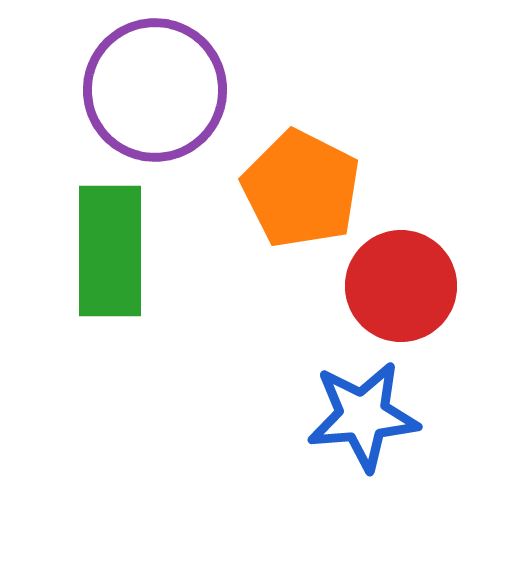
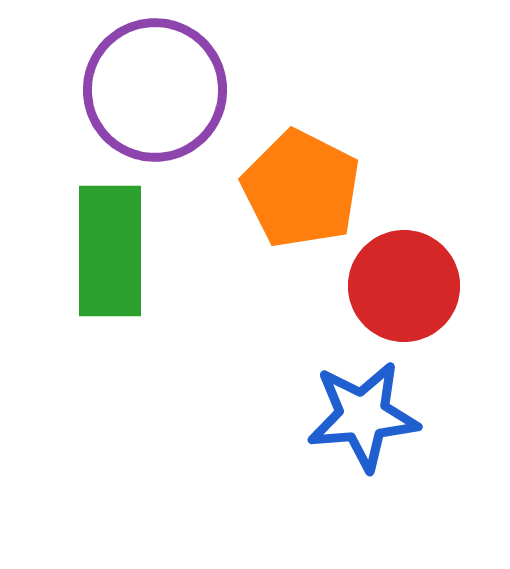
red circle: moved 3 px right
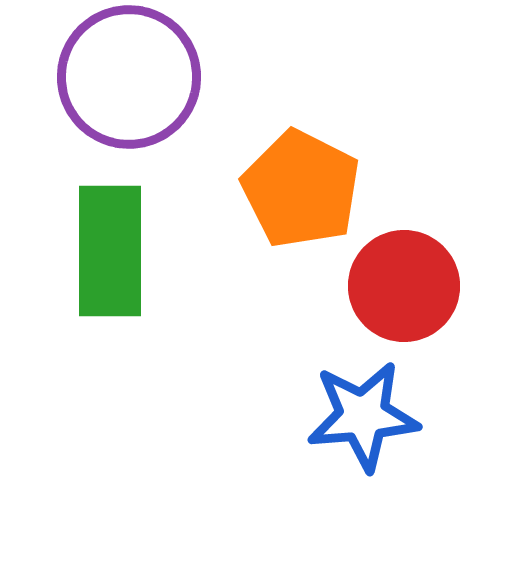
purple circle: moved 26 px left, 13 px up
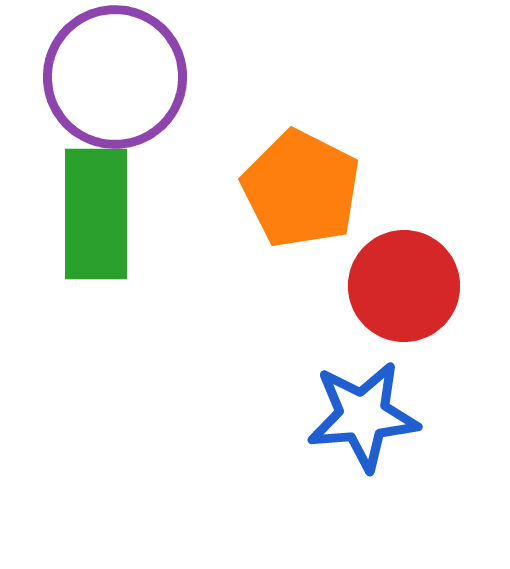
purple circle: moved 14 px left
green rectangle: moved 14 px left, 37 px up
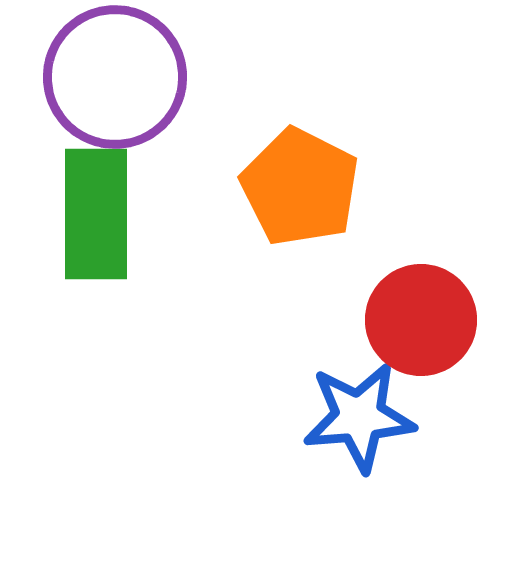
orange pentagon: moved 1 px left, 2 px up
red circle: moved 17 px right, 34 px down
blue star: moved 4 px left, 1 px down
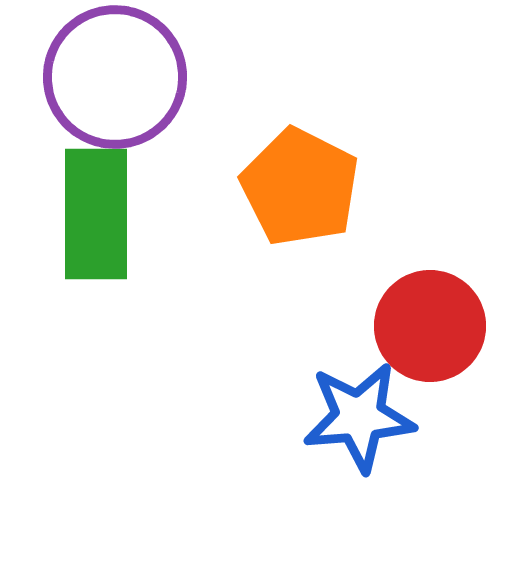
red circle: moved 9 px right, 6 px down
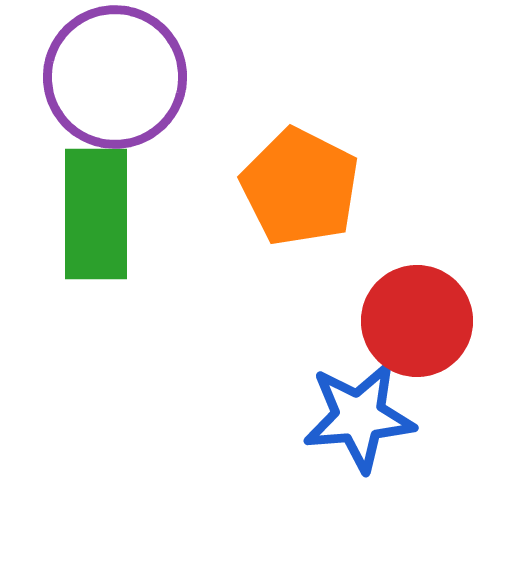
red circle: moved 13 px left, 5 px up
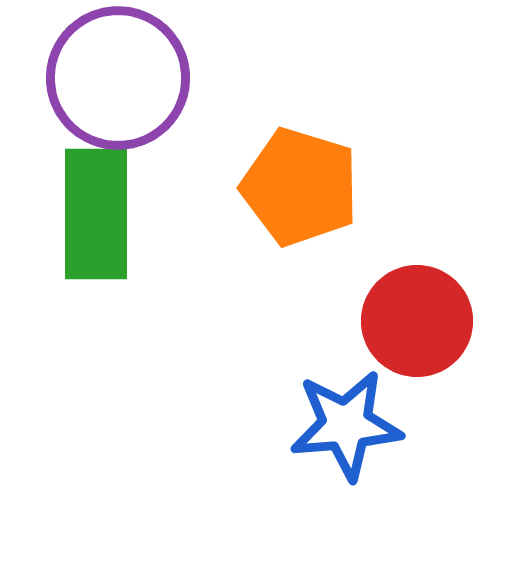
purple circle: moved 3 px right, 1 px down
orange pentagon: rotated 10 degrees counterclockwise
blue star: moved 13 px left, 8 px down
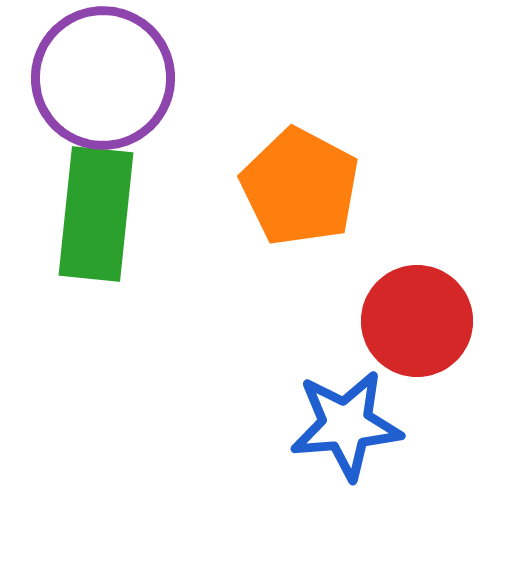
purple circle: moved 15 px left
orange pentagon: rotated 11 degrees clockwise
green rectangle: rotated 6 degrees clockwise
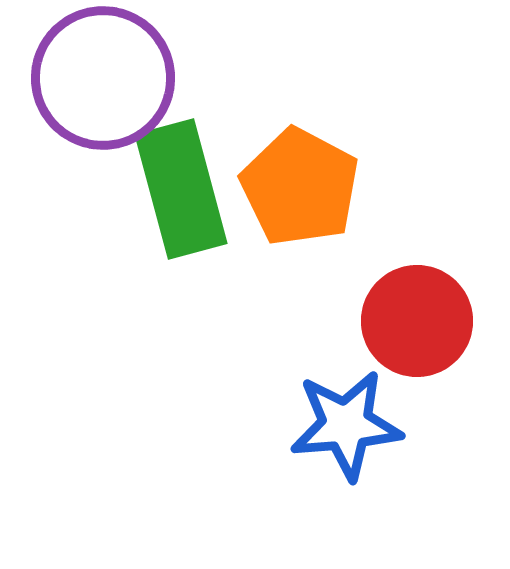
green rectangle: moved 85 px right, 25 px up; rotated 21 degrees counterclockwise
